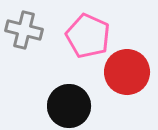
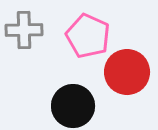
gray cross: rotated 15 degrees counterclockwise
black circle: moved 4 px right
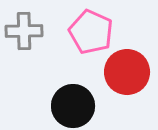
gray cross: moved 1 px down
pink pentagon: moved 3 px right, 4 px up
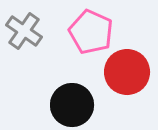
gray cross: rotated 36 degrees clockwise
black circle: moved 1 px left, 1 px up
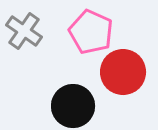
red circle: moved 4 px left
black circle: moved 1 px right, 1 px down
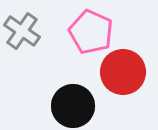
gray cross: moved 2 px left
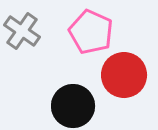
red circle: moved 1 px right, 3 px down
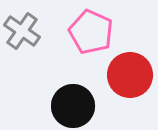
red circle: moved 6 px right
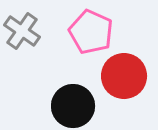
red circle: moved 6 px left, 1 px down
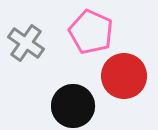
gray cross: moved 4 px right, 12 px down
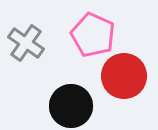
pink pentagon: moved 2 px right, 3 px down
black circle: moved 2 px left
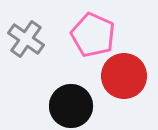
gray cross: moved 4 px up
